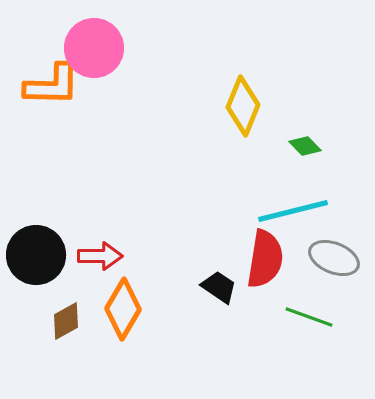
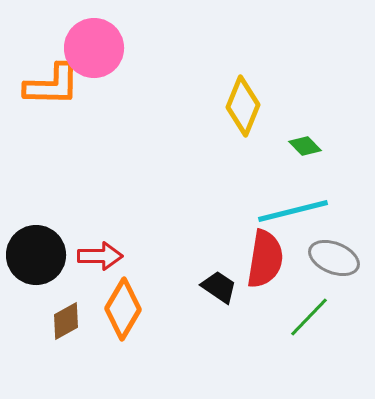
green line: rotated 66 degrees counterclockwise
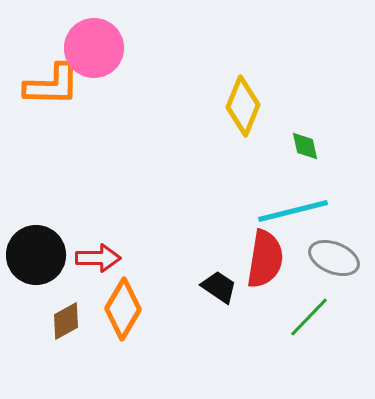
green diamond: rotated 32 degrees clockwise
red arrow: moved 2 px left, 2 px down
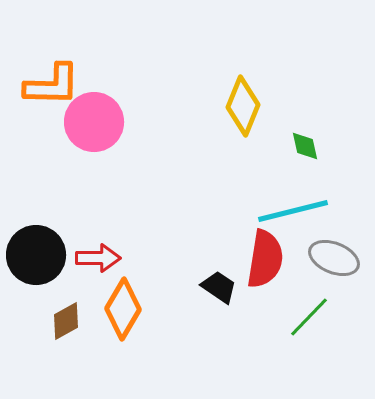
pink circle: moved 74 px down
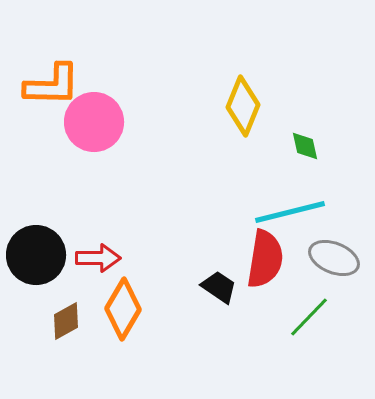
cyan line: moved 3 px left, 1 px down
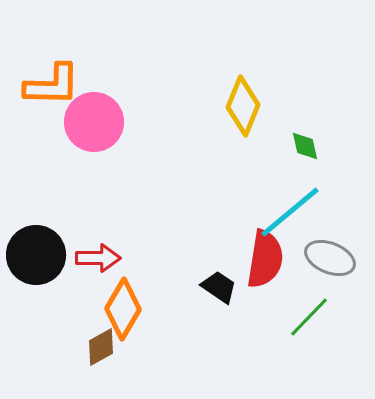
cyan line: rotated 26 degrees counterclockwise
gray ellipse: moved 4 px left
brown diamond: moved 35 px right, 26 px down
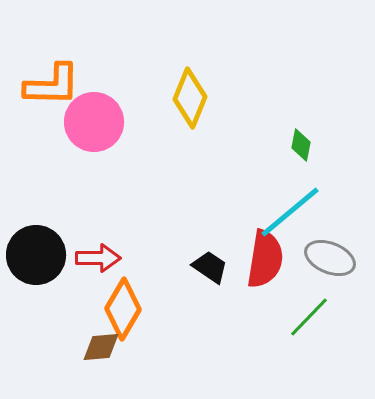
yellow diamond: moved 53 px left, 8 px up
green diamond: moved 4 px left, 1 px up; rotated 24 degrees clockwise
black trapezoid: moved 9 px left, 20 px up
brown diamond: rotated 24 degrees clockwise
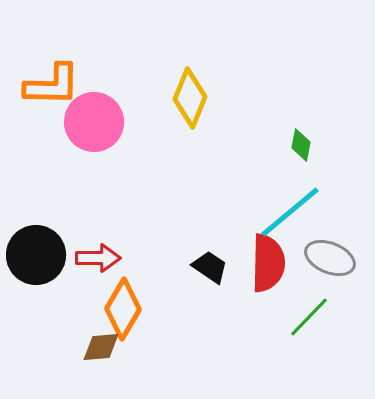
red semicircle: moved 3 px right, 4 px down; rotated 8 degrees counterclockwise
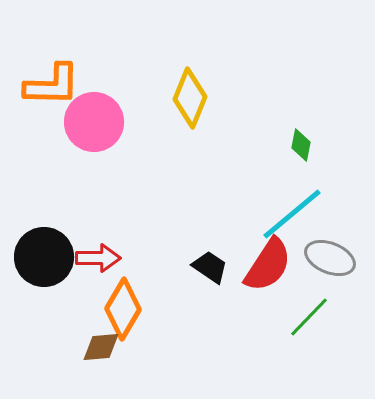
cyan line: moved 2 px right, 2 px down
black circle: moved 8 px right, 2 px down
red semicircle: moved 2 px down; rotated 32 degrees clockwise
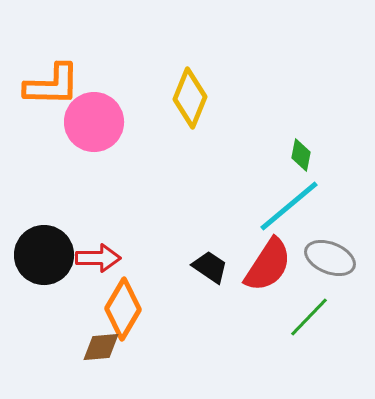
green diamond: moved 10 px down
cyan line: moved 3 px left, 8 px up
black circle: moved 2 px up
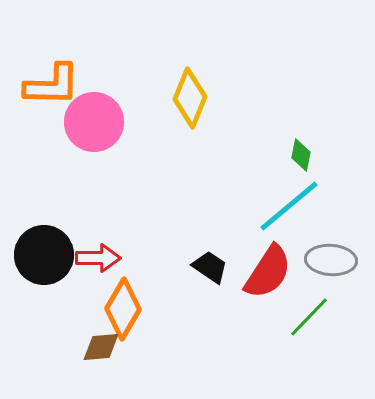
gray ellipse: moved 1 px right, 2 px down; rotated 18 degrees counterclockwise
red semicircle: moved 7 px down
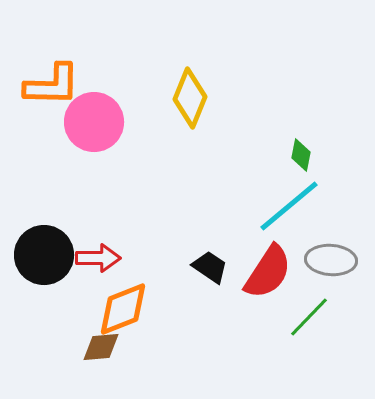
orange diamond: rotated 38 degrees clockwise
